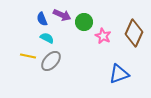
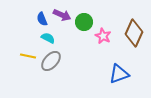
cyan semicircle: moved 1 px right
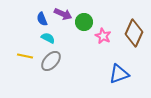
purple arrow: moved 1 px right, 1 px up
yellow line: moved 3 px left
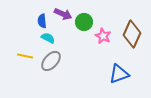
blue semicircle: moved 2 px down; rotated 16 degrees clockwise
brown diamond: moved 2 px left, 1 px down
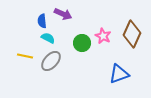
green circle: moved 2 px left, 21 px down
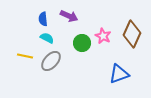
purple arrow: moved 6 px right, 2 px down
blue semicircle: moved 1 px right, 2 px up
cyan semicircle: moved 1 px left
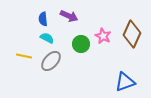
green circle: moved 1 px left, 1 px down
yellow line: moved 1 px left
blue triangle: moved 6 px right, 8 px down
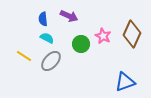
yellow line: rotated 21 degrees clockwise
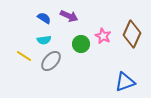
blue semicircle: moved 1 px right, 1 px up; rotated 128 degrees clockwise
cyan semicircle: moved 3 px left, 2 px down; rotated 144 degrees clockwise
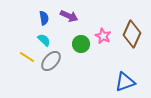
blue semicircle: rotated 48 degrees clockwise
cyan semicircle: rotated 128 degrees counterclockwise
yellow line: moved 3 px right, 1 px down
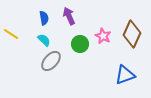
purple arrow: rotated 138 degrees counterclockwise
green circle: moved 1 px left
yellow line: moved 16 px left, 23 px up
blue triangle: moved 7 px up
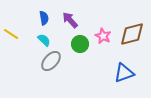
purple arrow: moved 1 px right, 4 px down; rotated 18 degrees counterclockwise
brown diamond: rotated 52 degrees clockwise
blue triangle: moved 1 px left, 2 px up
